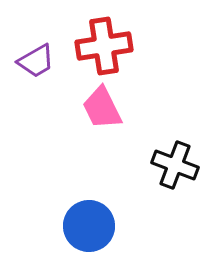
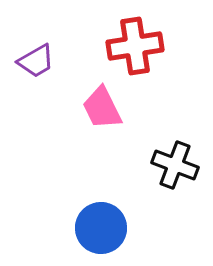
red cross: moved 31 px right
blue circle: moved 12 px right, 2 px down
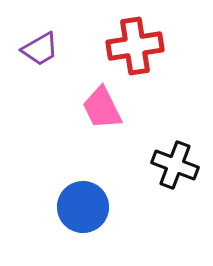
purple trapezoid: moved 4 px right, 12 px up
blue circle: moved 18 px left, 21 px up
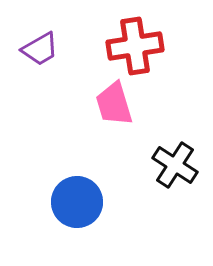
pink trapezoid: moved 12 px right, 4 px up; rotated 9 degrees clockwise
black cross: rotated 12 degrees clockwise
blue circle: moved 6 px left, 5 px up
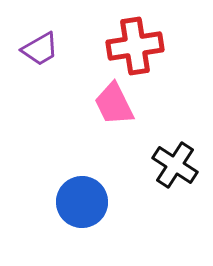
pink trapezoid: rotated 9 degrees counterclockwise
blue circle: moved 5 px right
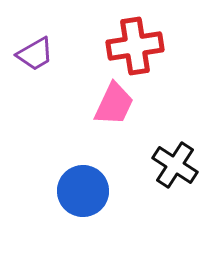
purple trapezoid: moved 5 px left, 5 px down
pink trapezoid: rotated 129 degrees counterclockwise
blue circle: moved 1 px right, 11 px up
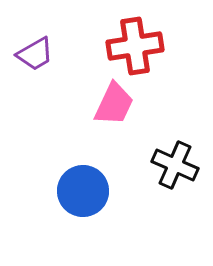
black cross: rotated 9 degrees counterclockwise
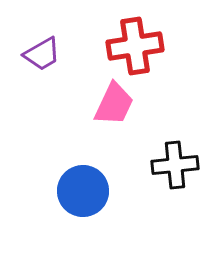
purple trapezoid: moved 7 px right
black cross: rotated 30 degrees counterclockwise
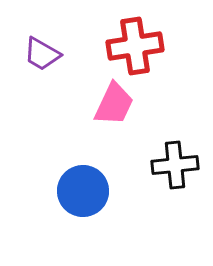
purple trapezoid: rotated 60 degrees clockwise
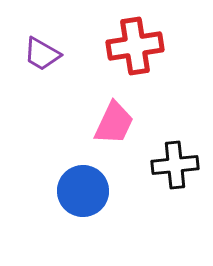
pink trapezoid: moved 19 px down
